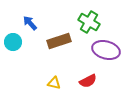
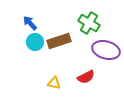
green cross: moved 1 px down
cyan circle: moved 22 px right
red semicircle: moved 2 px left, 4 px up
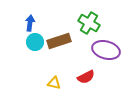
blue arrow: rotated 49 degrees clockwise
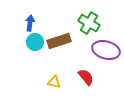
red semicircle: rotated 102 degrees counterclockwise
yellow triangle: moved 1 px up
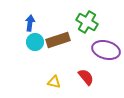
green cross: moved 2 px left, 1 px up
brown rectangle: moved 1 px left, 1 px up
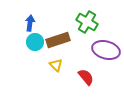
yellow triangle: moved 2 px right, 17 px up; rotated 32 degrees clockwise
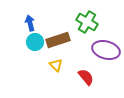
blue arrow: rotated 21 degrees counterclockwise
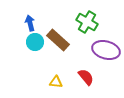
brown rectangle: rotated 60 degrees clockwise
yellow triangle: moved 17 px down; rotated 40 degrees counterclockwise
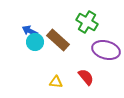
blue arrow: moved 8 px down; rotated 49 degrees counterclockwise
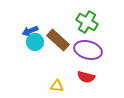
blue arrow: rotated 49 degrees counterclockwise
purple ellipse: moved 18 px left
red semicircle: rotated 144 degrees clockwise
yellow triangle: moved 1 px right, 4 px down
